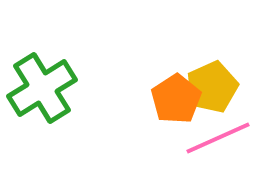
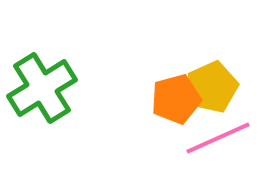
orange pentagon: rotated 18 degrees clockwise
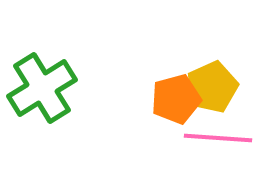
pink line: rotated 28 degrees clockwise
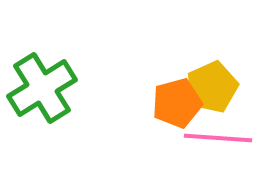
orange pentagon: moved 1 px right, 4 px down
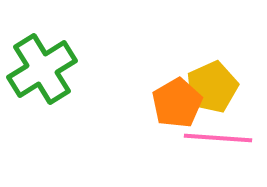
green cross: moved 19 px up
orange pentagon: rotated 15 degrees counterclockwise
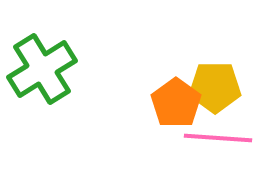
yellow pentagon: moved 3 px right; rotated 24 degrees clockwise
orange pentagon: moved 1 px left; rotated 6 degrees counterclockwise
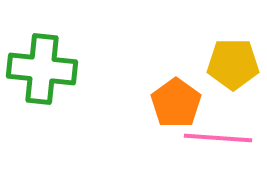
green cross: rotated 38 degrees clockwise
yellow pentagon: moved 18 px right, 23 px up
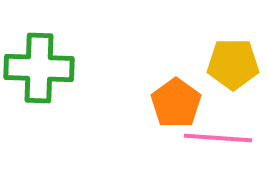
green cross: moved 3 px left, 1 px up; rotated 4 degrees counterclockwise
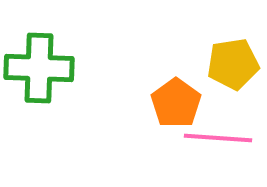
yellow pentagon: rotated 9 degrees counterclockwise
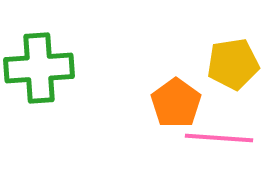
green cross: rotated 6 degrees counterclockwise
pink line: moved 1 px right
